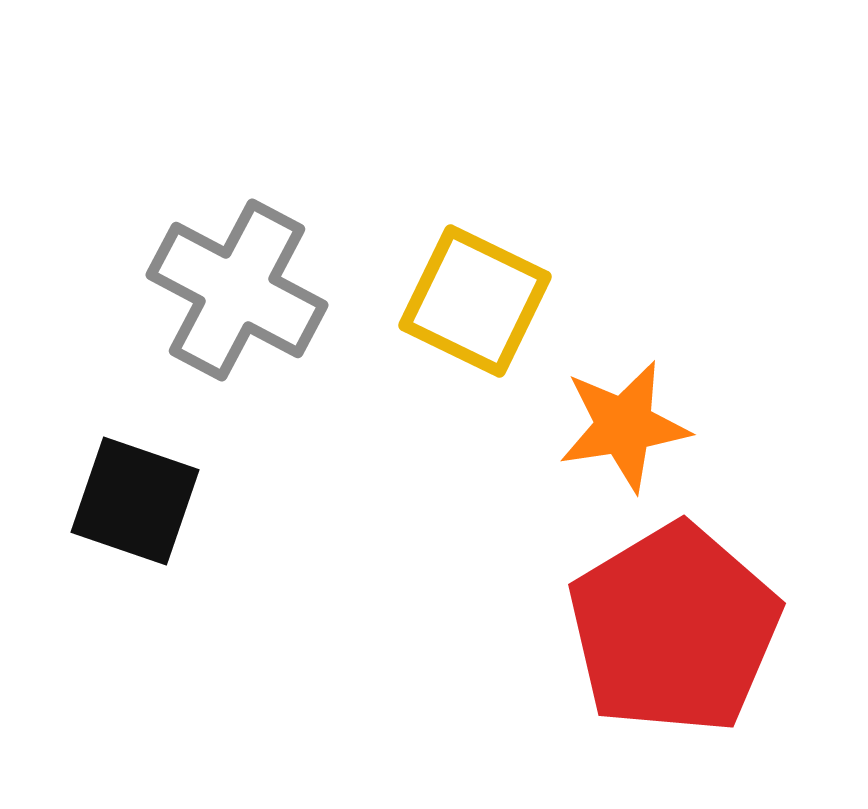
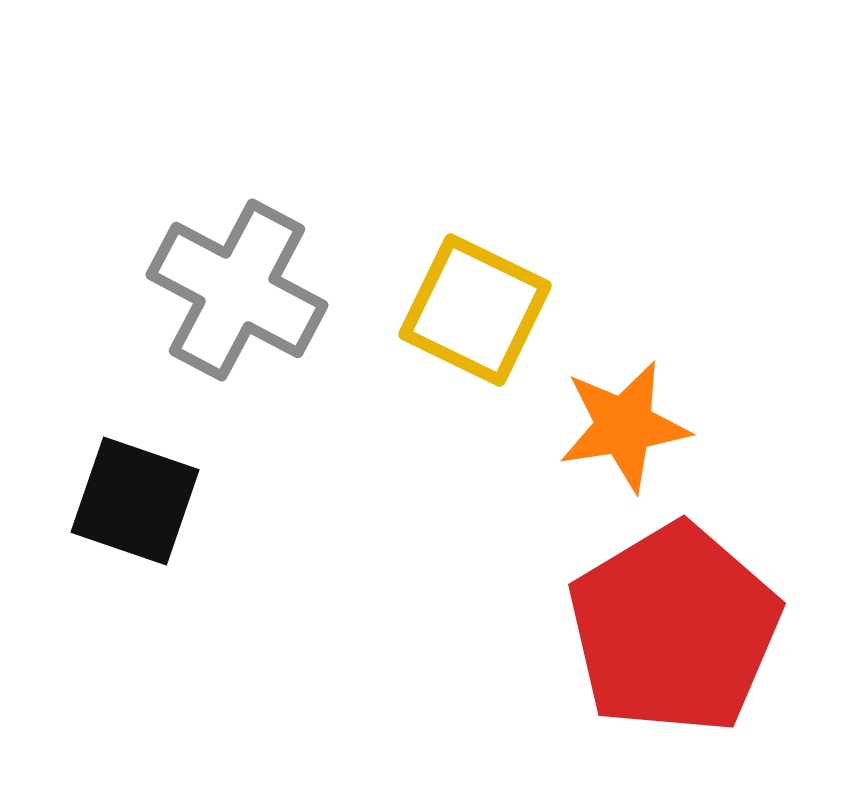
yellow square: moved 9 px down
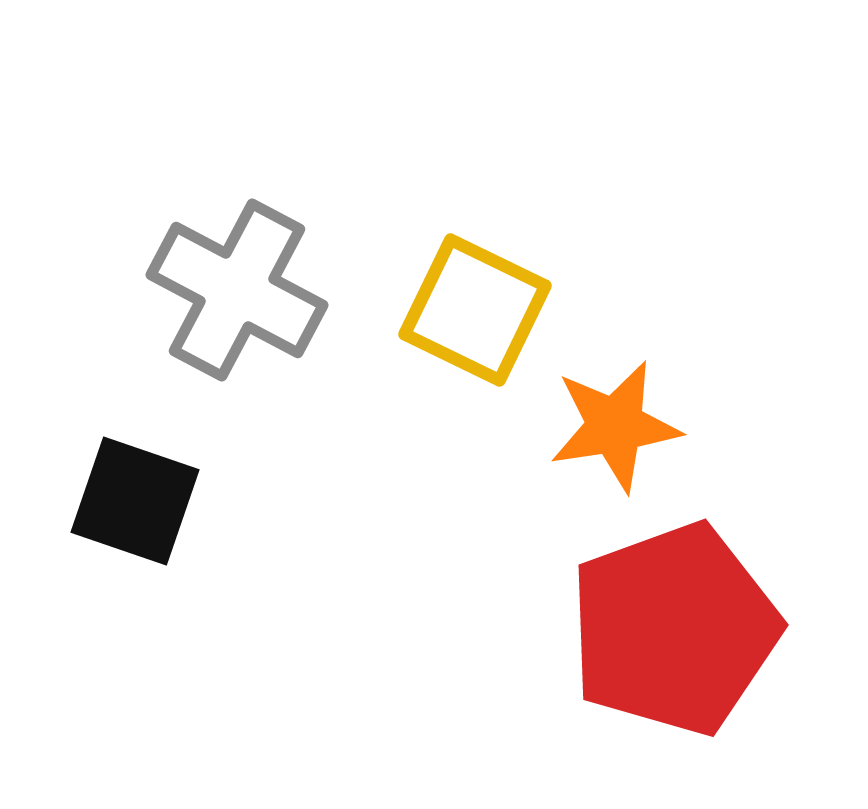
orange star: moved 9 px left
red pentagon: rotated 11 degrees clockwise
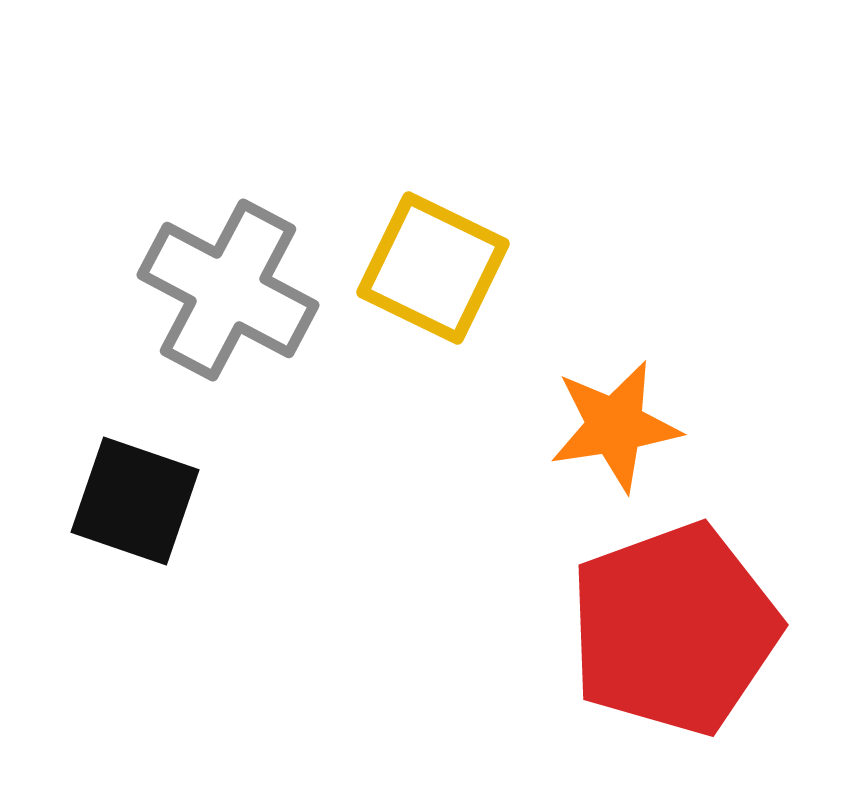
gray cross: moved 9 px left
yellow square: moved 42 px left, 42 px up
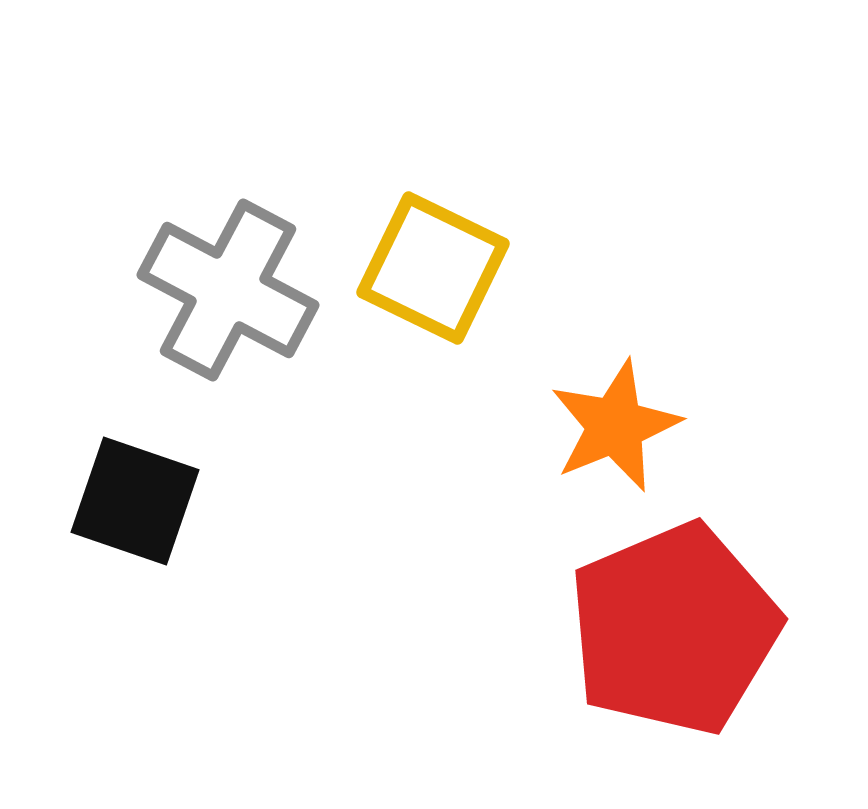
orange star: rotated 13 degrees counterclockwise
red pentagon: rotated 3 degrees counterclockwise
